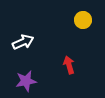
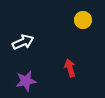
red arrow: moved 1 px right, 3 px down
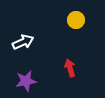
yellow circle: moved 7 px left
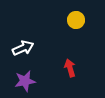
white arrow: moved 6 px down
purple star: moved 1 px left
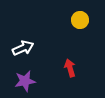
yellow circle: moved 4 px right
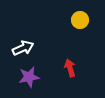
purple star: moved 4 px right, 4 px up
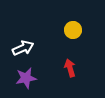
yellow circle: moved 7 px left, 10 px down
purple star: moved 3 px left, 1 px down
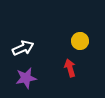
yellow circle: moved 7 px right, 11 px down
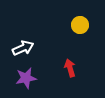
yellow circle: moved 16 px up
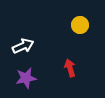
white arrow: moved 2 px up
